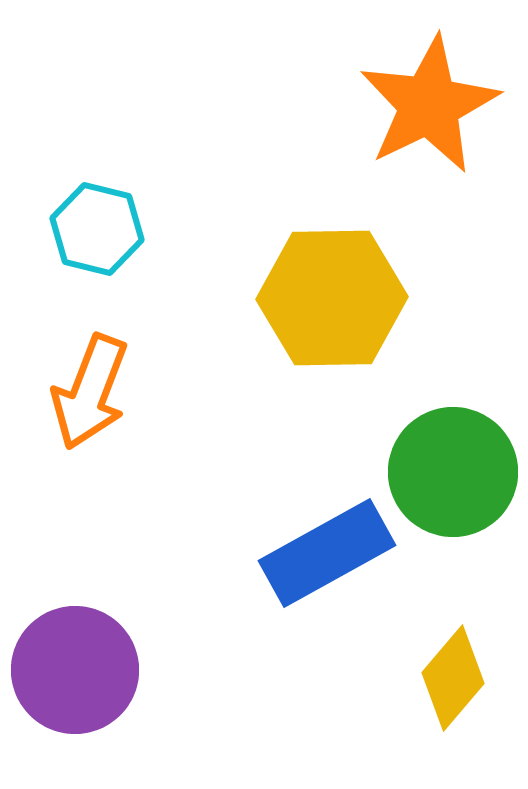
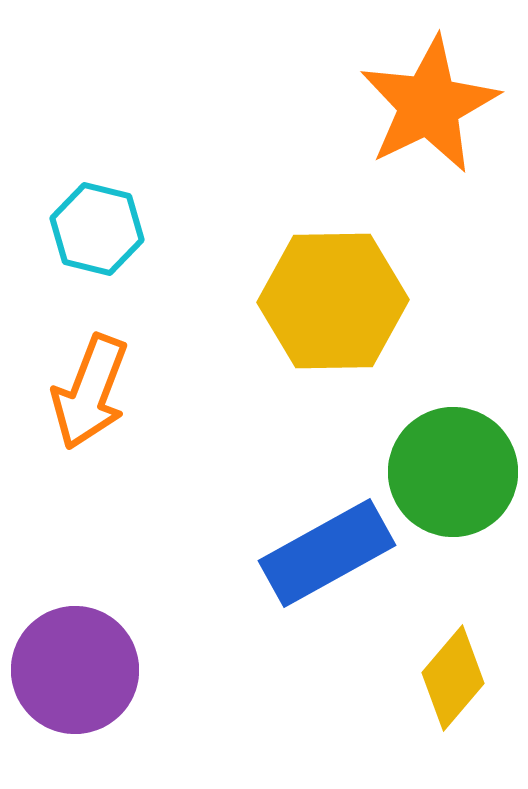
yellow hexagon: moved 1 px right, 3 px down
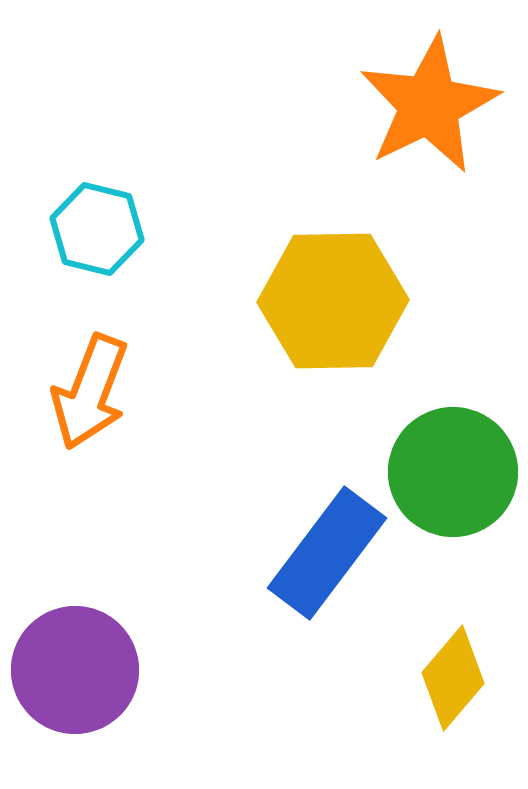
blue rectangle: rotated 24 degrees counterclockwise
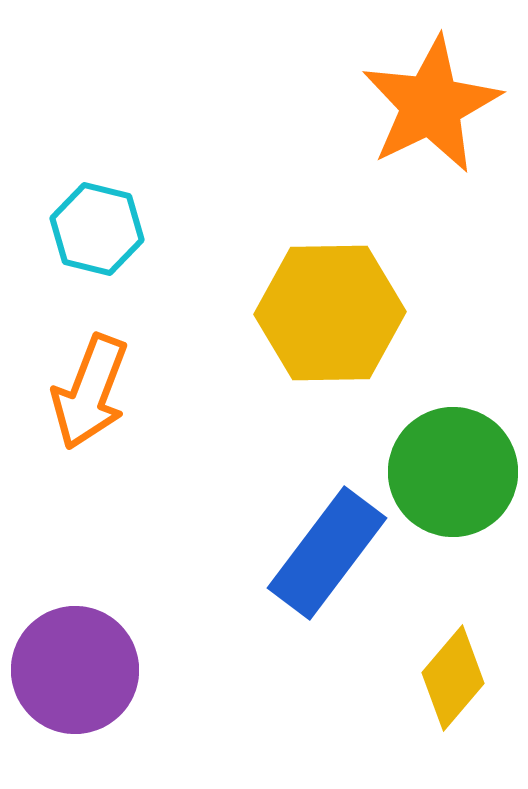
orange star: moved 2 px right
yellow hexagon: moved 3 px left, 12 px down
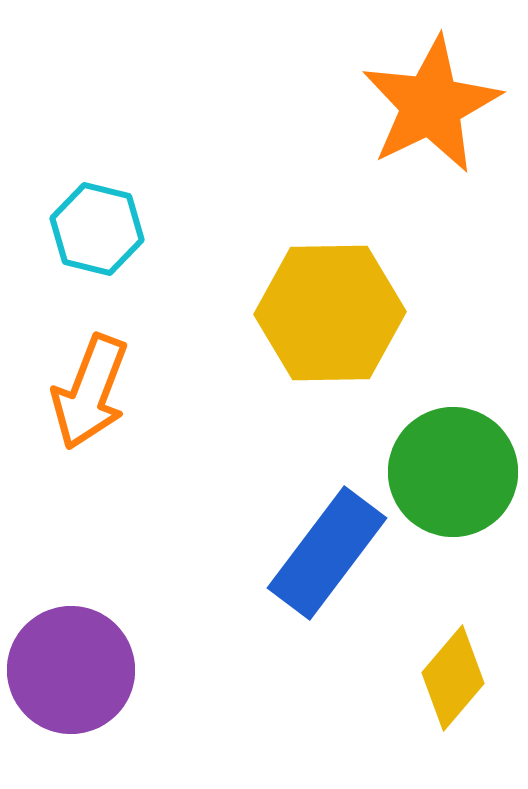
purple circle: moved 4 px left
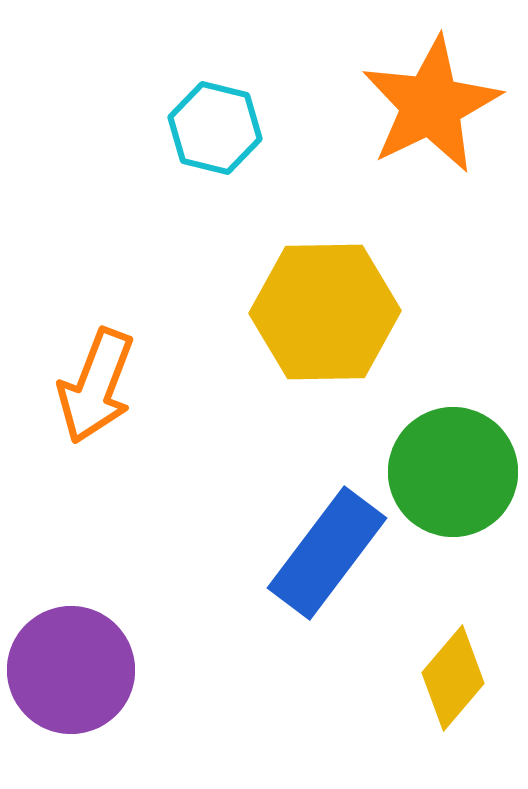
cyan hexagon: moved 118 px right, 101 px up
yellow hexagon: moved 5 px left, 1 px up
orange arrow: moved 6 px right, 6 px up
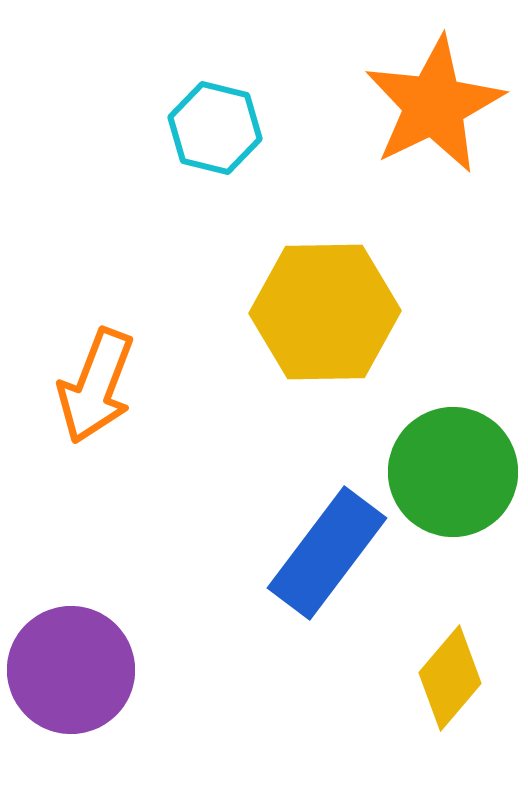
orange star: moved 3 px right
yellow diamond: moved 3 px left
